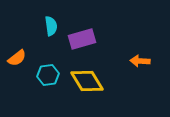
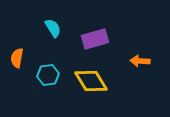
cyan semicircle: moved 2 px right, 2 px down; rotated 24 degrees counterclockwise
purple rectangle: moved 13 px right
orange semicircle: rotated 138 degrees clockwise
yellow diamond: moved 4 px right
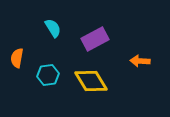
purple rectangle: rotated 12 degrees counterclockwise
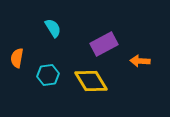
purple rectangle: moved 9 px right, 5 px down
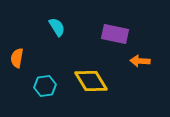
cyan semicircle: moved 4 px right, 1 px up
purple rectangle: moved 11 px right, 10 px up; rotated 40 degrees clockwise
cyan hexagon: moved 3 px left, 11 px down
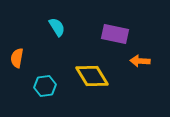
yellow diamond: moved 1 px right, 5 px up
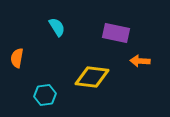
purple rectangle: moved 1 px right, 1 px up
yellow diamond: moved 1 px down; rotated 52 degrees counterclockwise
cyan hexagon: moved 9 px down
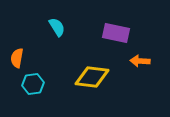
cyan hexagon: moved 12 px left, 11 px up
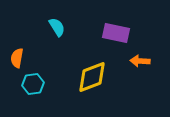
yellow diamond: rotated 28 degrees counterclockwise
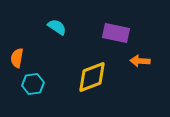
cyan semicircle: rotated 24 degrees counterclockwise
